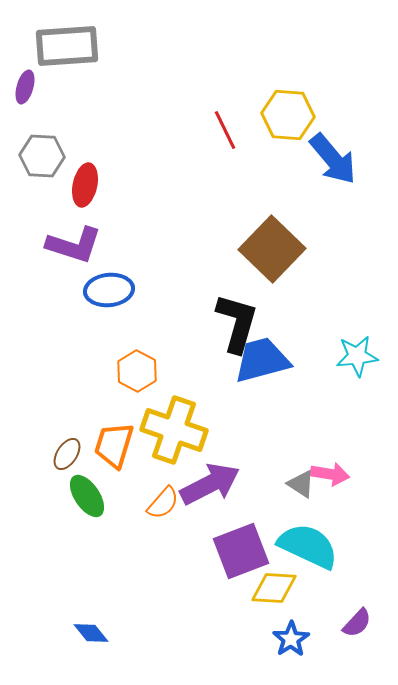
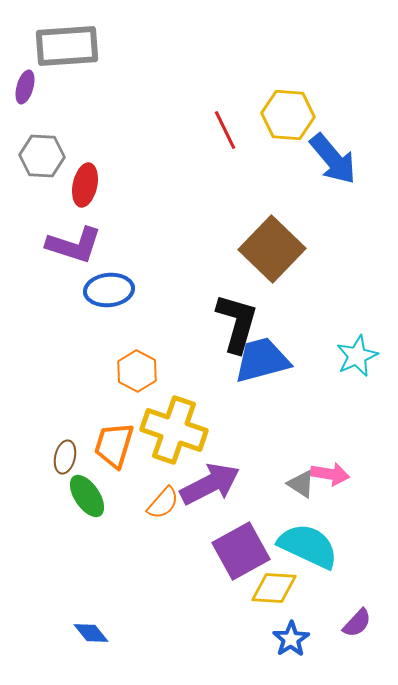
cyan star: rotated 18 degrees counterclockwise
brown ellipse: moved 2 px left, 3 px down; rotated 20 degrees counterclockwise
purple square: rotated 8 degrees counterclockwise
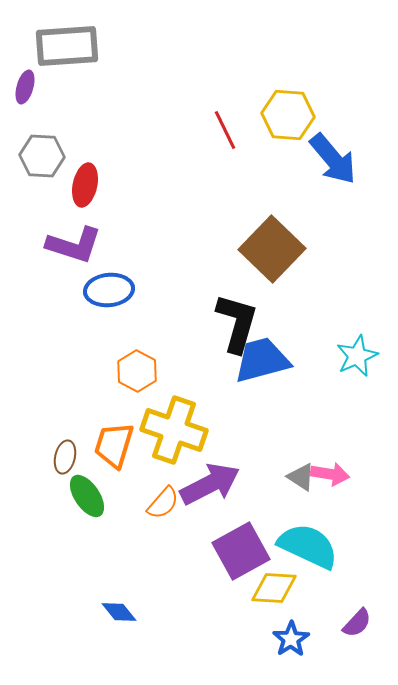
gray triangle: moved 7 px up
blue diamond: moved 28 px right, 21 px up
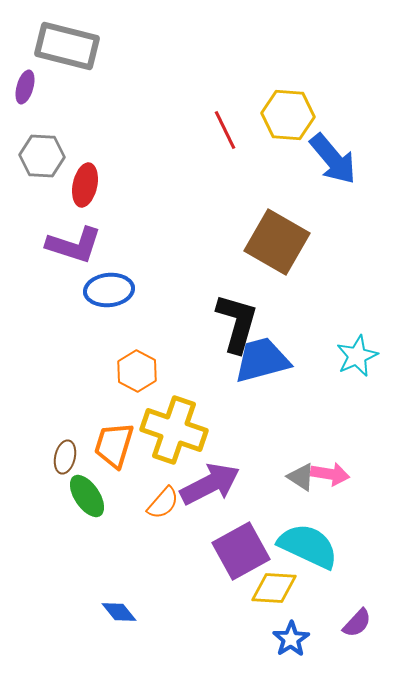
gray rectangle: rotated 18 degrees clockwise
brown square: moved 5 px right, 7 px up; rotated 14 degrees counterclockwise
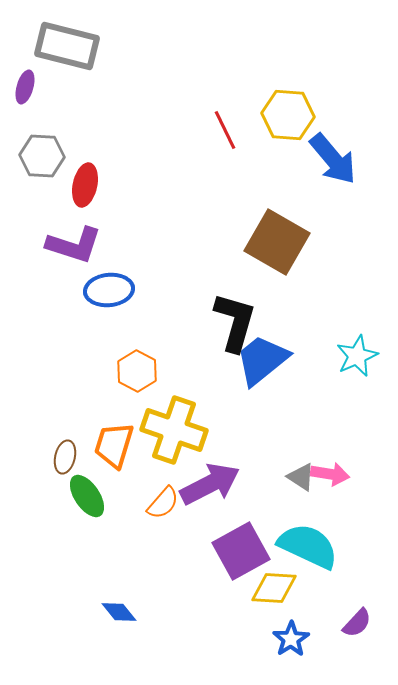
black L-shape: moved 2 px left, 1 px up
blue trapezoid: rotated 24 degrees counterclockwise
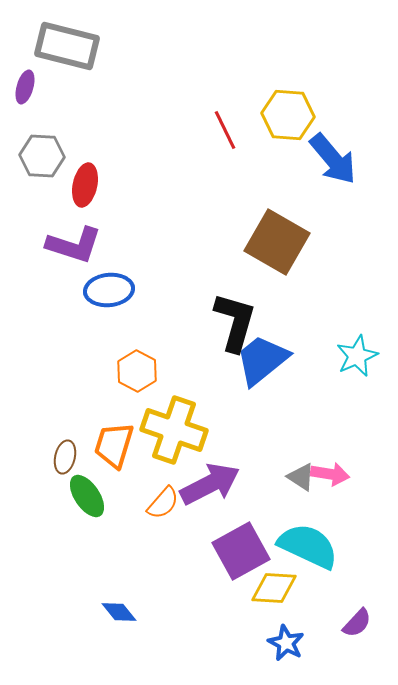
blue star: moved 5 px left, 4 px down; rotated 12 degrees counterclockwise
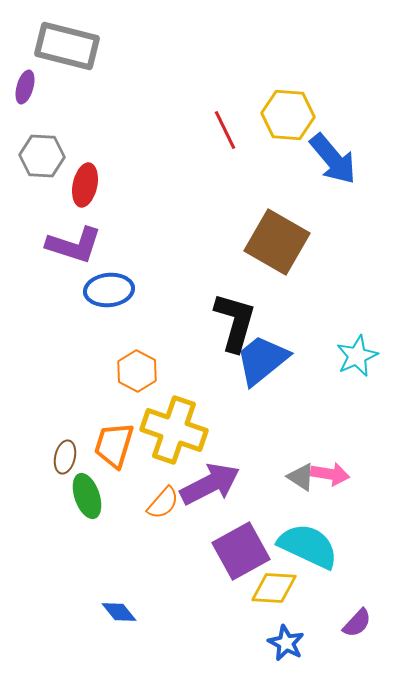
green ellipse: rotated 15 degrees clockwise
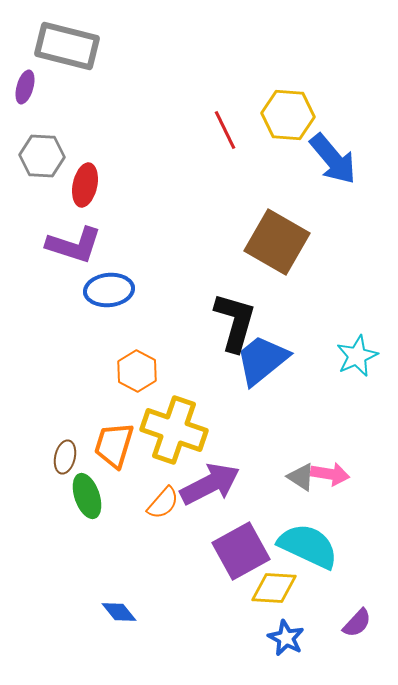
blue star: moved 5 px up
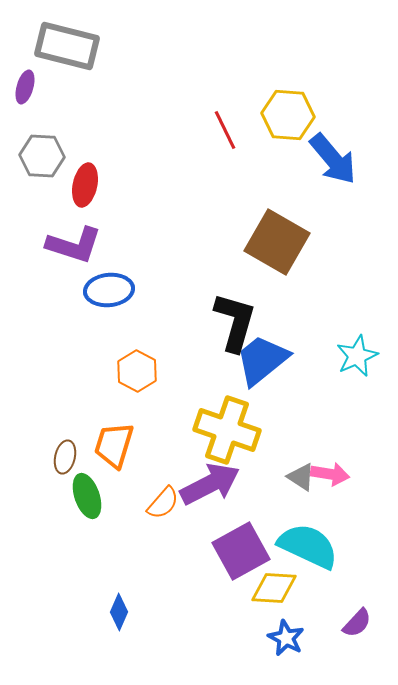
yellow cross: moved 53 px right
blue diamond: rotated 63 degrees clockwise
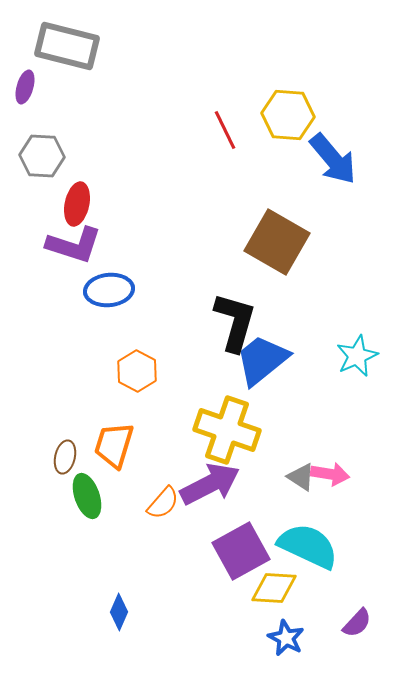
red ellipse: moved 8 px left, 19 px down
